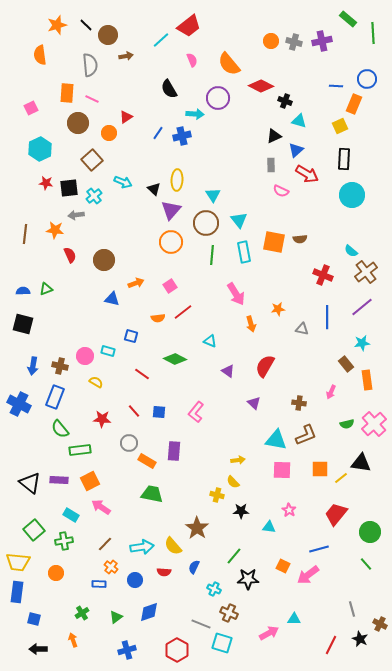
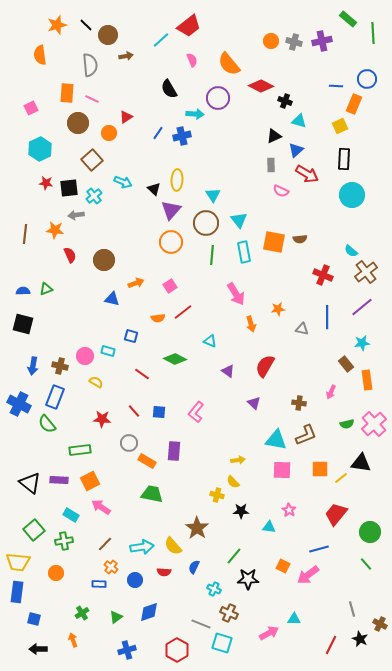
green semicircle at (60, 429): moved 13 px left, 5 px up
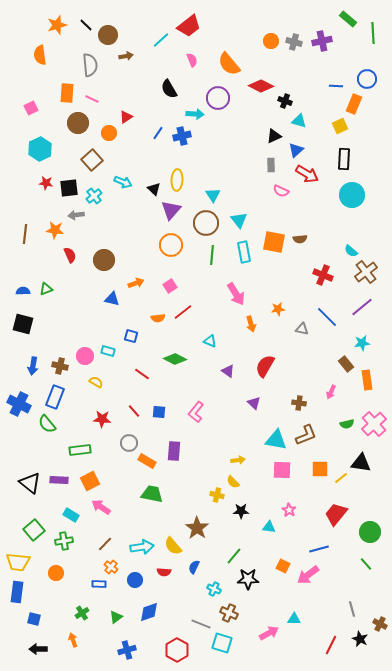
orange circle at (171, 242): moved 3 px down
blue line at (327, 317): rotated 45 degrees counterclockwise
